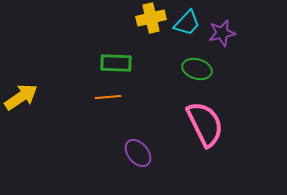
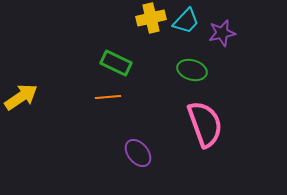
cyan trapezoid: moved 1 px left, 2 px up
green rectangle: rotated 24 degrees clockwise
green ellipse: moved 5 px left, 1 px down
pink semicircle: rotated 6 degrees clockwise
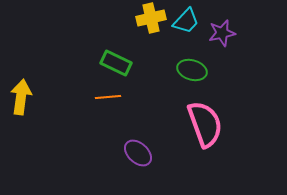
yellow arrow: rotated 48 degrees counterclockwise
purple ellipse: rotated 8 degrees counterclockwise
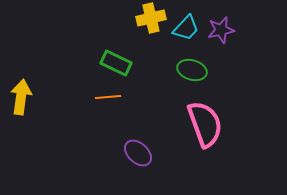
cyan trapezoid: moved 7 px down
purple star: moved 1 px left, 3 px up
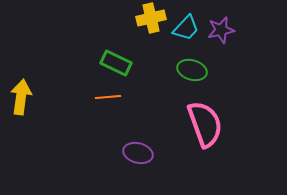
purple ellipse: rotated 28 degrees counterclockwise
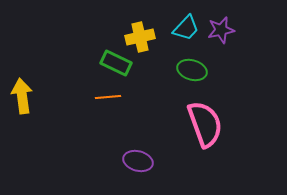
yellow cross: moved 11 px left, 19 px down
yellow arrow: moved 1 px right, 1 px up; rotated 16 degrees counterclockwise
purple ellipse: moved 8 px down
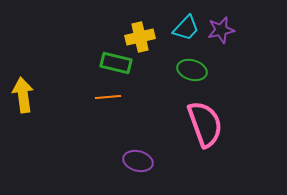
green rectangle: rotated 12 degrees counterclockwise
yellow arrow: moved 1 px right, 1 px up
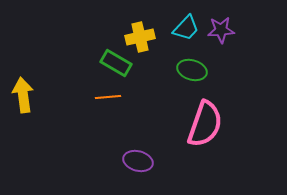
purple star: rotated 8 degrees clockwise
green rectangle: rotated 16 degrees clockwise
pink semicircle: rotated 39 degrees clockwise
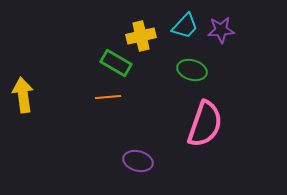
cyan trapezoid: moved 1 px left, 2 px up
yellow cross: moved 1 px right, 1 px up
